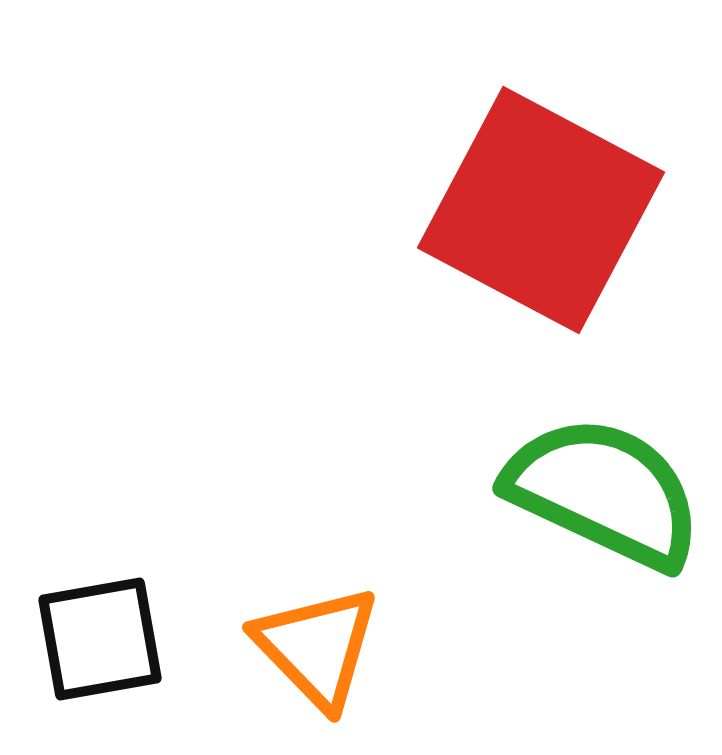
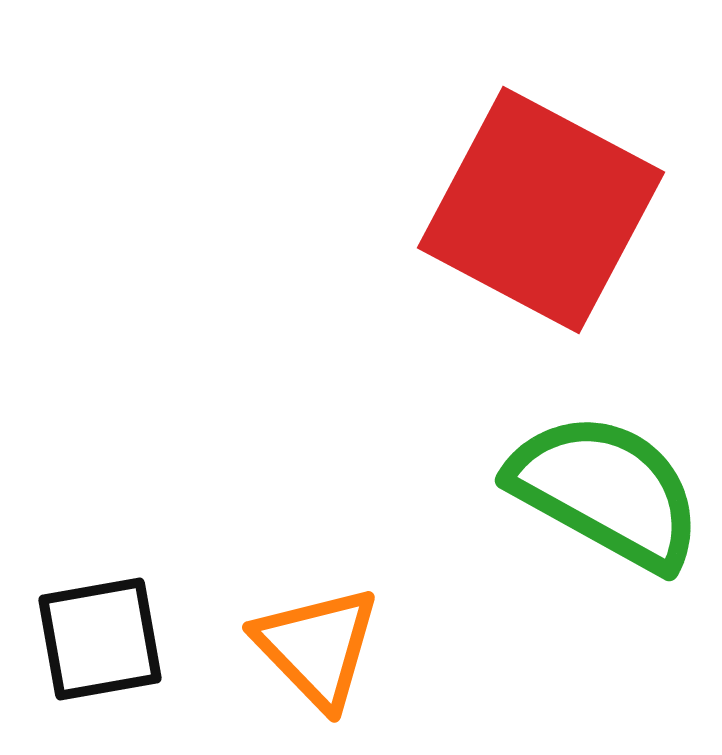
green semicircle: moved 2 px right, 1 px up; rotated 4 degrees clockwise
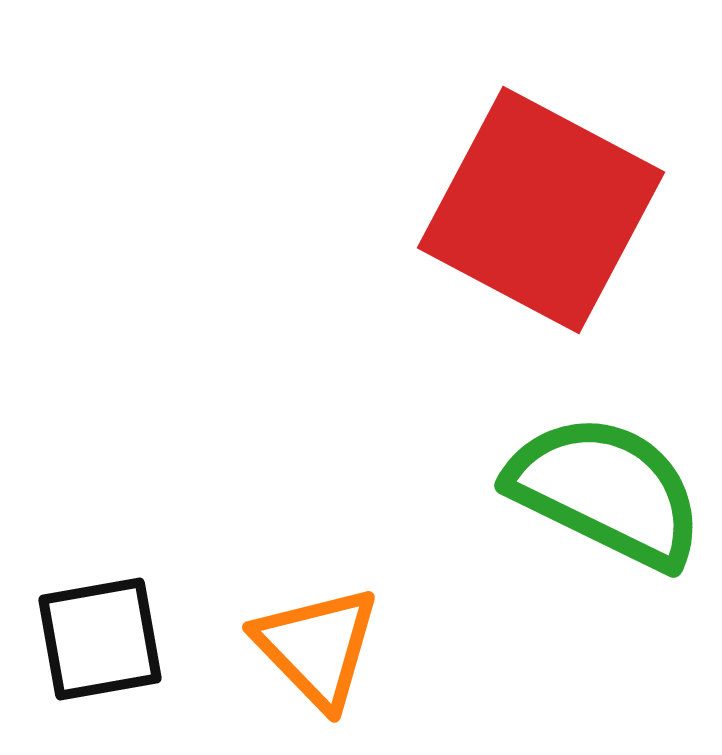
green semicircle: rotated 3 degrees counterclockwise
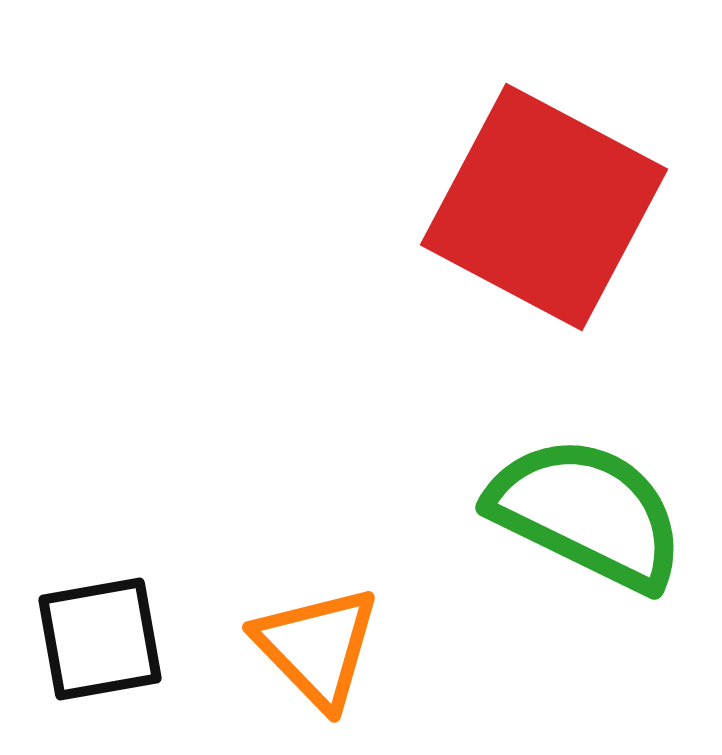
red square: moved 3 px right, 3 px up
green semicircle: moved 19 px left, 22 px down
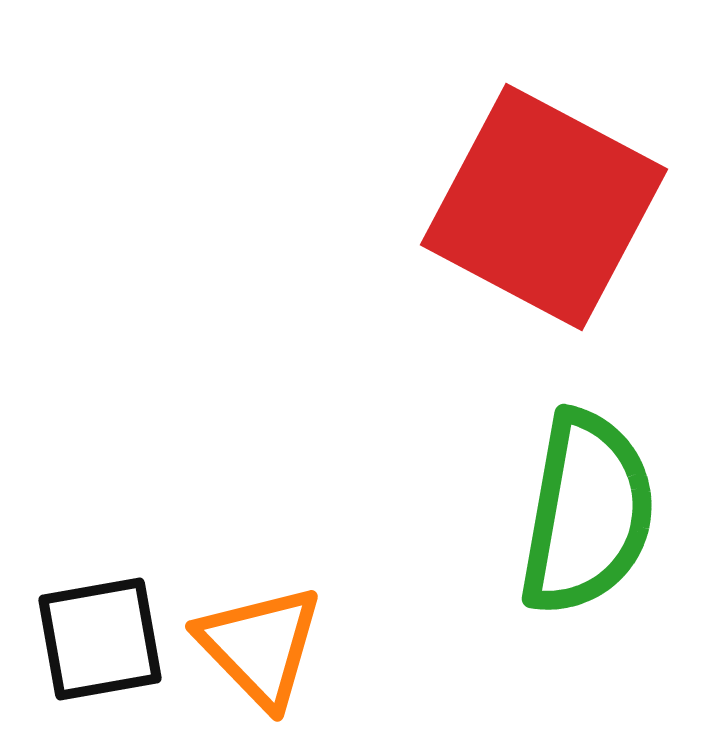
green semicircle: rotated 74 degrees clockwise
orange triangle: moved 57 px left, 1 px up
